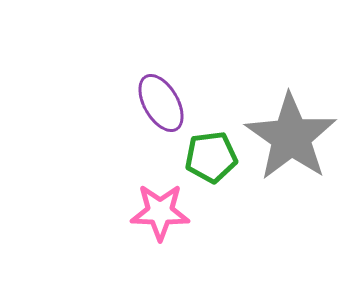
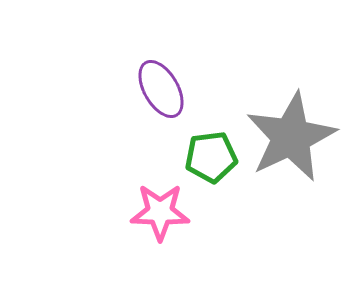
purple ellipse: moved 14 px up
gray star: rotated 12 degrees clockwise
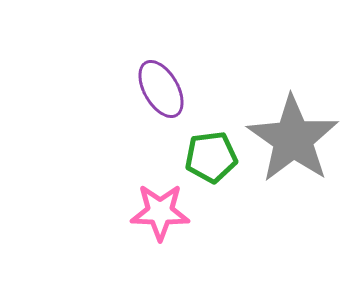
gray star: moved 2 px right, 2 px down; rotated 12 degrees counterclockwise
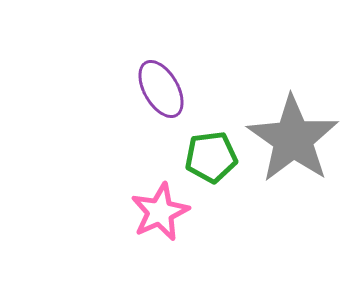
pink star: rotated 26 degrees counterclockwise
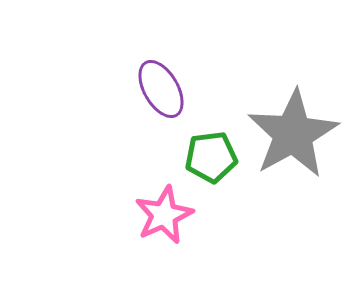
gray star: moved 5 px up; rotated 8 degrees clockwise
pink star: moved 4 px right, 3 px down
